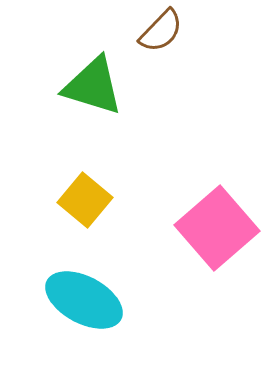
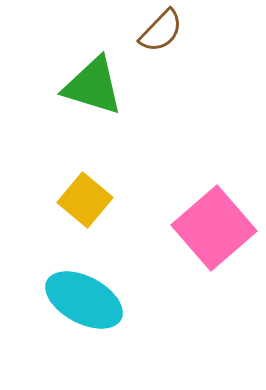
pink square: moved 3 px left
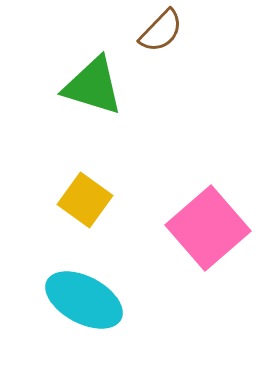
yellow square: rotated 4 degrees counterclockwise
pink square: moved 6 px left
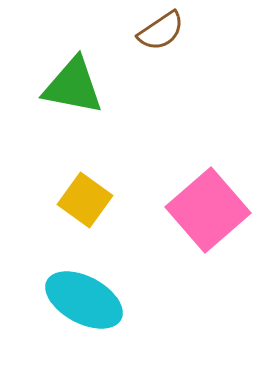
brown semicircle: rotated 12 degrees clockwise
green triangle: moved 20 px left; rotated 6 degrees counterclockwise
pink square: moved 18 px up
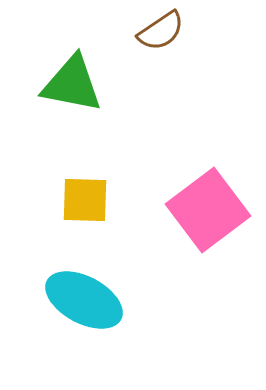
green triangle: moved 1 px left, 2 px up
yellow square: rotated 34 degrees counterclockwise
pink square: rotated 4 degrees clockwise
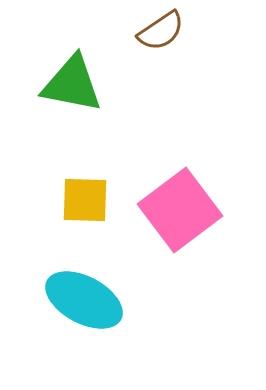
pink square: moved 28 px left
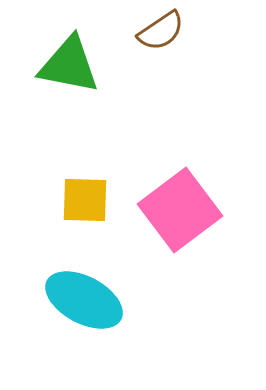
green triangle: moved 3 px left, 19 px up
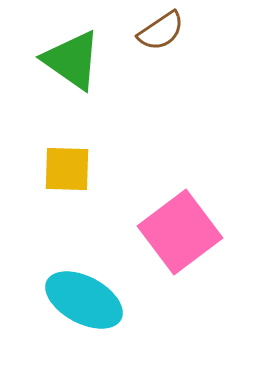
green triangle: moved 3 px right, 5 px up; rotated 24 degrees clockwise
yellow square: moved 18 px left, 31 px up
pink square: moved 22 px down
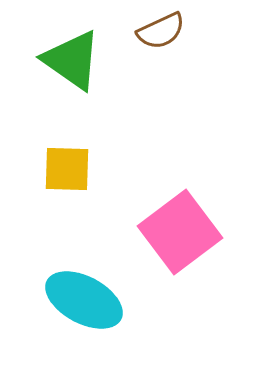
brown semicircle: rotated 9 degrees clockwise
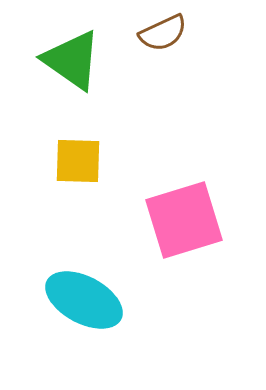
brown semicircle: moved 2 px right, 2 px down
yellow square: moved 11 px right, 8 px up
pink square: moved 4 px right, 12 px up; rotated 20 degrees clockwise
